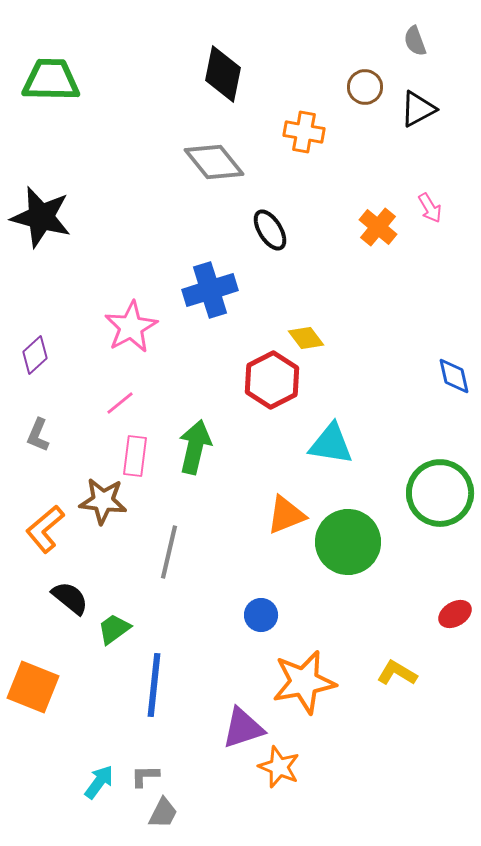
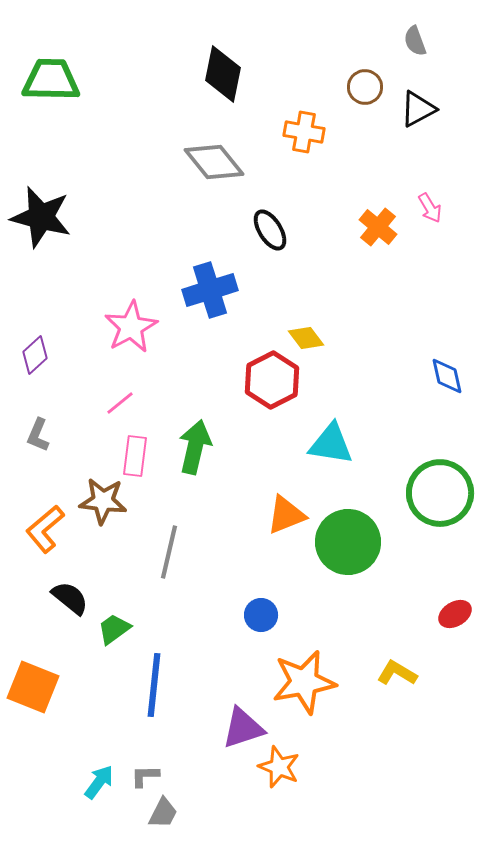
blue diamond at (454, 376): moved 7 px left
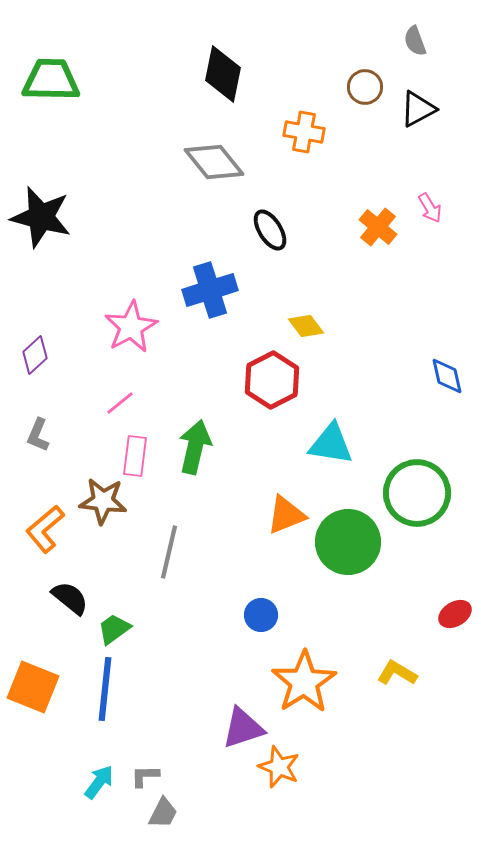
yellow diamond at (306, 338): moved 12 px up
green circle at (440, 493): moved 23 px left
orange star at (304, 682): rotated 22 degrees counterclockwise
blue line at (154, 685): moved 49 px left, 4 px down
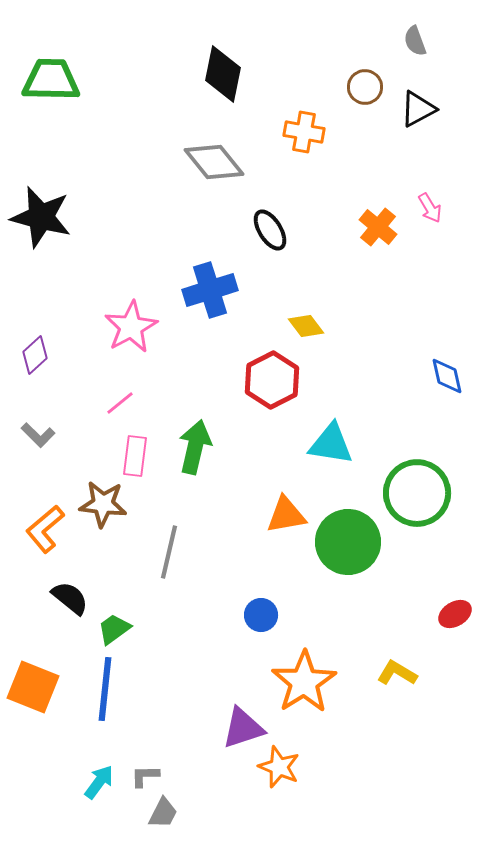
gray L-shape at (38, 435): rotated 68 degrees counterclockwise
brown star at (103, 501): moved 3 px down
orange triangle at (286, 515): rotated 12 degrees clockwise
